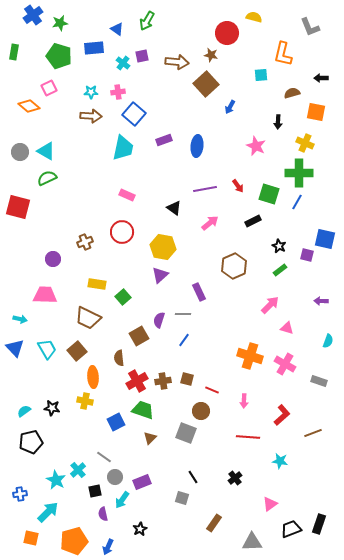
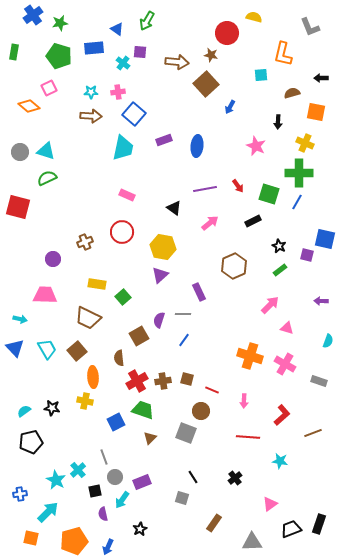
purple square at (142, 56): moved 2 px left, 4 px up; rotated 16 degrees clockwise
cyan triangle at (46, 151): rotated 12 degrees counterclockwise
gray line at (104, 457): rotated 35 degrees clockwise
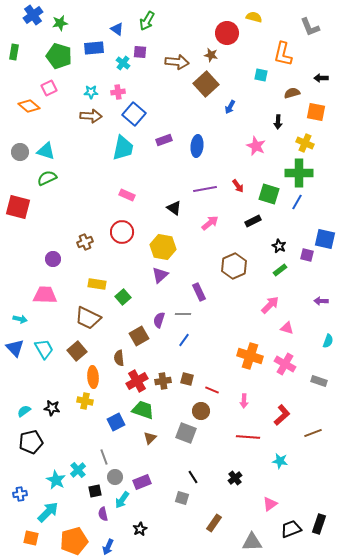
cyan square at (261, 75): rotated 16 degrees clockwise
cyan trapezoid at (47, 349): moved 3 px left
